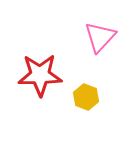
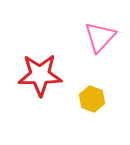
yellow hexagon: moved 6 px right, 2 px down
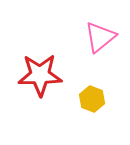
pink triangle: rotated 8 degrees clockwise
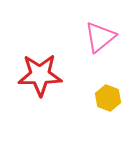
yellow hexagon: moved 16 px right, 1 px up
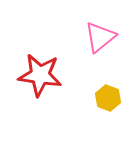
red star: rotated 9 degrees clockwise
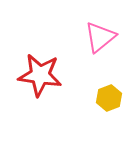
yellow hexagon: moved 1 px right; rotated 20 degrees clockwise
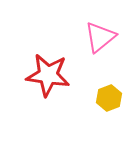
red star: moved 8 px right
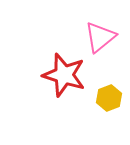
red star: moved 16 px right; rotated 9 degrees clockwise
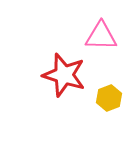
pink triangle: moved 1 px right, 1 px up; rotated 40 degrees clockwise
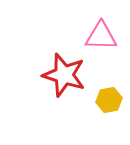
yellow hexagon: moved 2 px down; rotated 10 degrees clockwise
